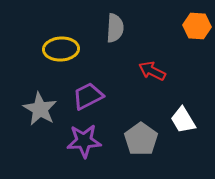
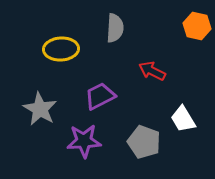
orange hexagon: rotated 8 degrees clockwise
purple trapezoid: moved 12 px right
white trapezoid: moved 1 px up
gray pentagon: moved 3 px right, 3 px down; rotated 16 degrees counterclockwise
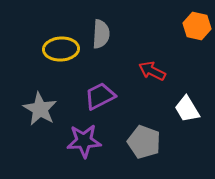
gray semicircle: moved 14 px left, 6 px down
white trapezoid: moved 4 px right, 10 px up
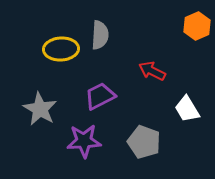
orange hexagon: rotated 24 degrees clockwise
gray semicircle: moved 1 px left, 1 px down
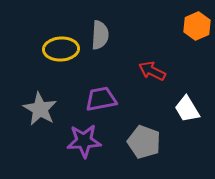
purple trapezoid: moved 1 px right, 3 px down; rotated 16 degrees clockwise
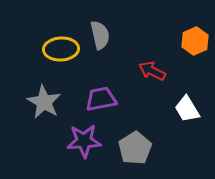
orange hexagon: moved 2 px left, 15 px down
gray semicircle: rotated 16 degrees counterclockwise
gray star: moved 4 px right, 7 px up
gray pentagon: moved 9 px left, 6 px down; rotated 20 degrees clockwise
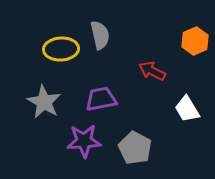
gray pentagon: rotated 12 degrees counterclockwise
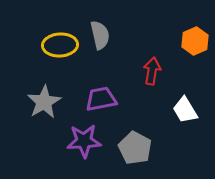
yellow ellipse: moved 1 px left, 4 px up
red arrow: rotated 72 degrees clockwise
gray star: rotated 12 degrees clockwise
white trapezoid: moved 2 px left, 1 px down
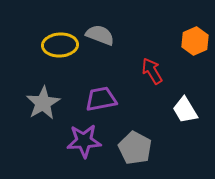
gray semicircle: rotated 56 degrees counterclockwise
red arrow: rotated 40 degrees counterclockwise
gray star: moved 1 px left, 1 px down
